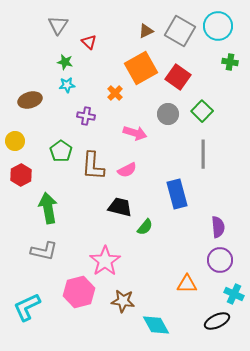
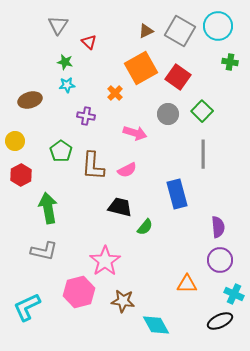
black ellipse: moved 3 px right
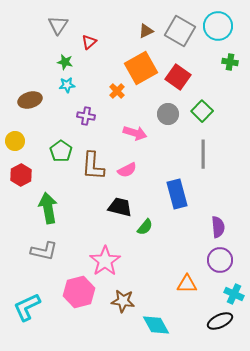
red triangle: rotated 35 degrees clockwise
orange cross: moved 2 px right, 2 px up
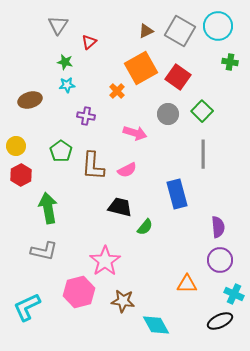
yellow circle: moved 1 px right, 5 px down
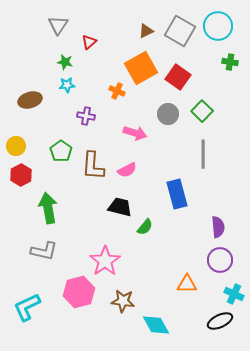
orange cross: rotated 21 degrees counterclockwise
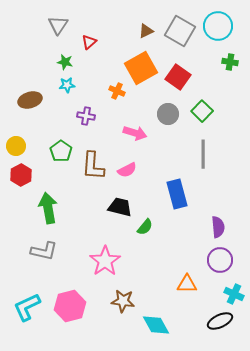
pink hexagon: moved 9 px left, 14 px down
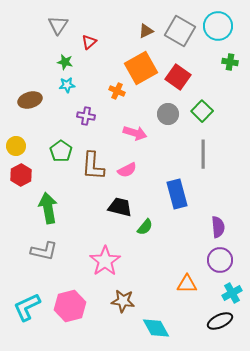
cyan cross: moved 2 px left, 1 px up; rotated 36 degrees clockwise
cyan diamond: moved 3 px down
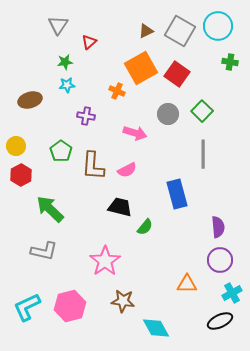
green star: rotated 21 degrees counterclockwise
red square: moved 1 px left, 3 px up
green arrow: moved 2 px right, 1 px down; rotated 36 degrees counterclockwise
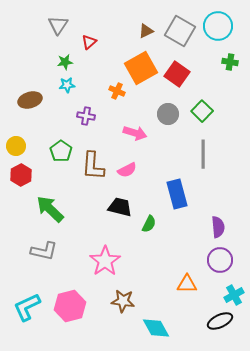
green semicircle: moved 4 px right, 3 px up; rotated 12 degrees counterclockwise
cyan cross: moved 2 px right, 2 px down
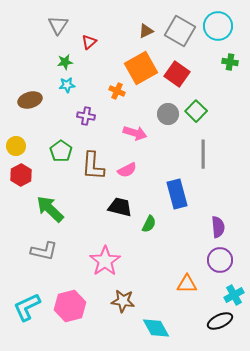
green square: moved 6 px left
